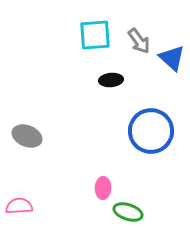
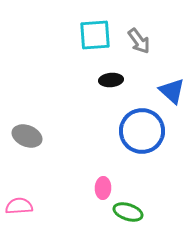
blue triangle: moved 33 px down
blue circle: moved 9 px left
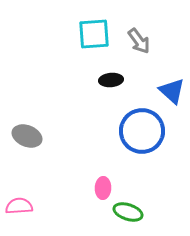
cyan square: moved 1 px left, 1 px up
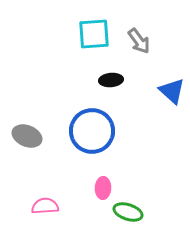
blue circle: moved 50 px left
pink semicircle: moved 26 px right
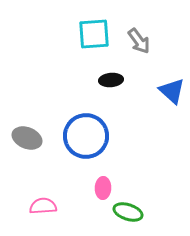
blue circle: moved 6 px left, 5 px down
gray ellipse: moved 2 px down
pink semicircle: moved 2 px left
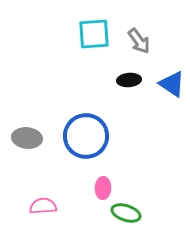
black ellipse: moved 18 px right
blue triangle: moved 7 px up; rotated 8 degrees counterclockwise
gray ellipse: rotated 16 degrees counterclockwise
green ellipse: moved 2 px left, 1 px down
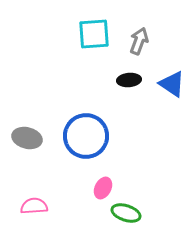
gray arrow: rotated 124 degrees counterclockwise
gray ellipse: rotated 8 degrees clockwise
pink ellipse: rotated 25 degrees clockwise
pink semicircle: moved 9 px left
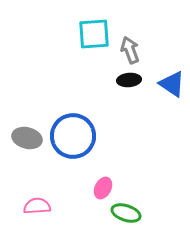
gray arrow: moved 9 px left, 9 px down; rotated 40 degrees counterclockwise
blue circle: moved 13 px left
pink semicircle: moved 3 px right
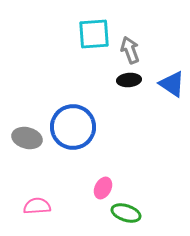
blue circle: moved 9 px up
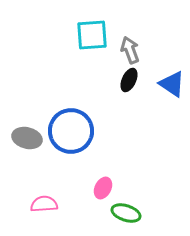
cyan square: moved 2 px left, 1 px down
black ellipse: rotated 60 degrees counterclockwise
blue circle: moved 2 px left, 4 px down
pink semicircle: moved 7 px right, 2 px up
